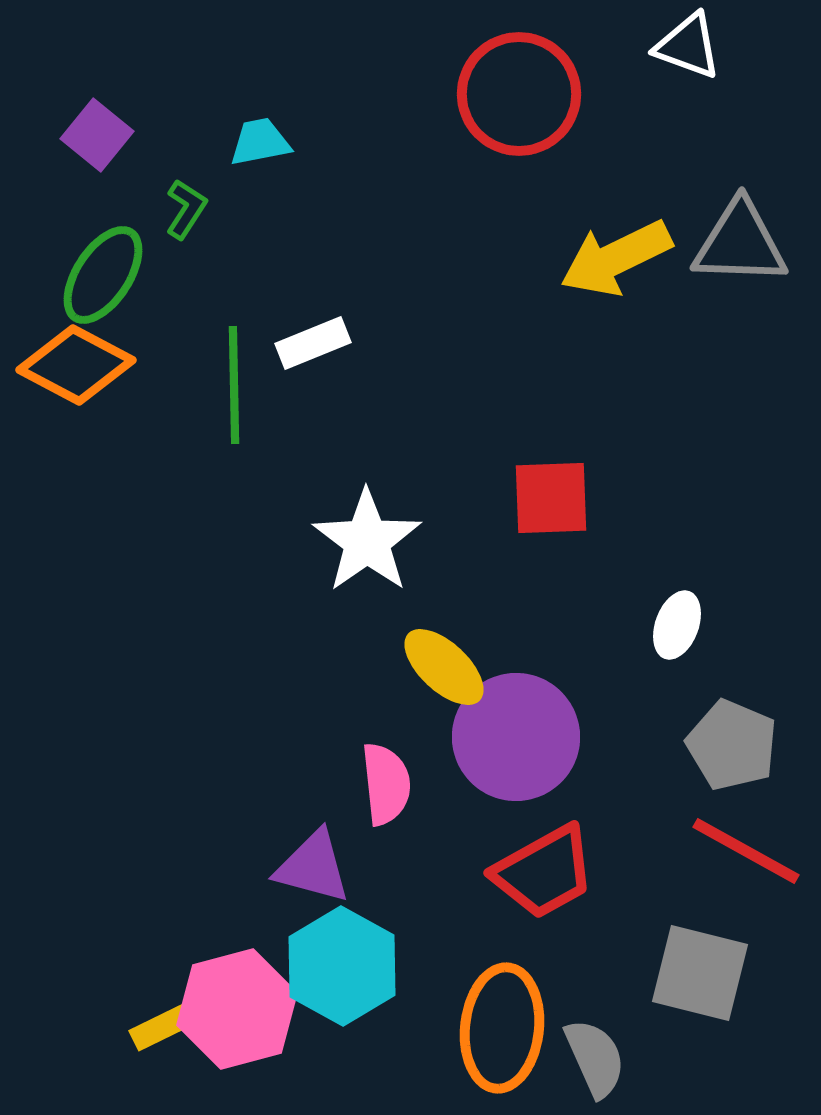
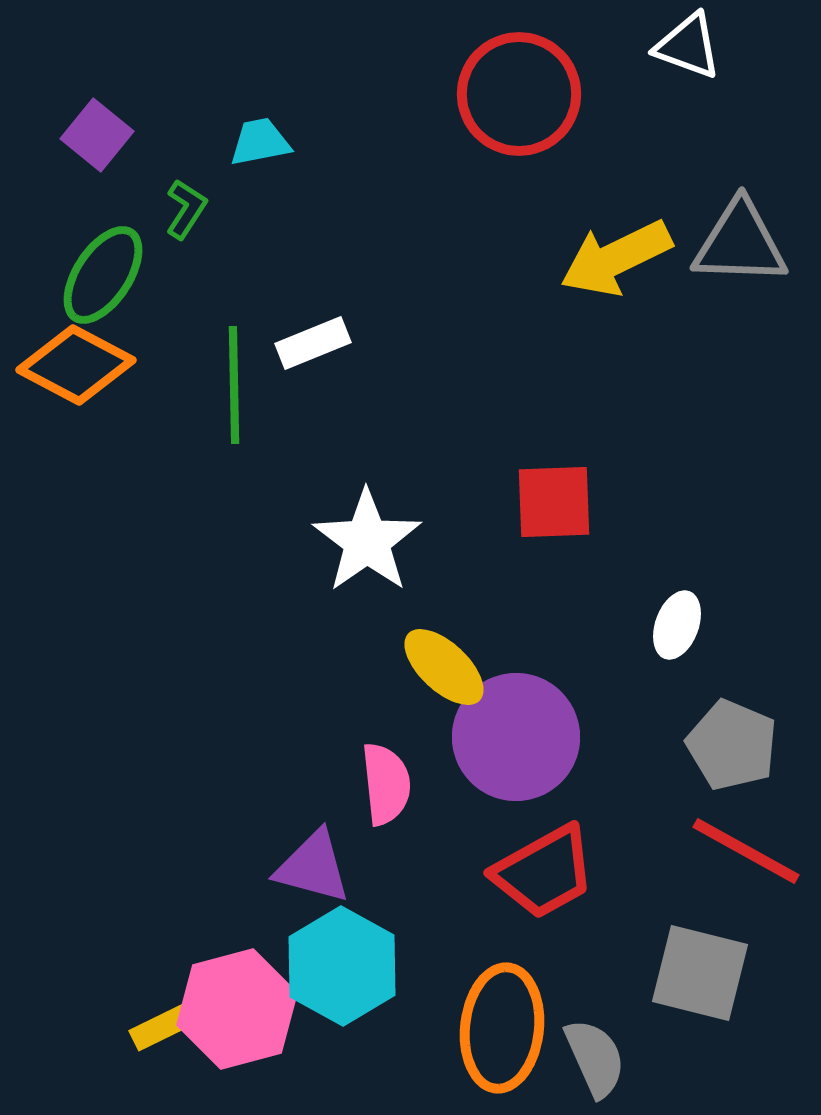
red square: moved 3 px right, 4 px down
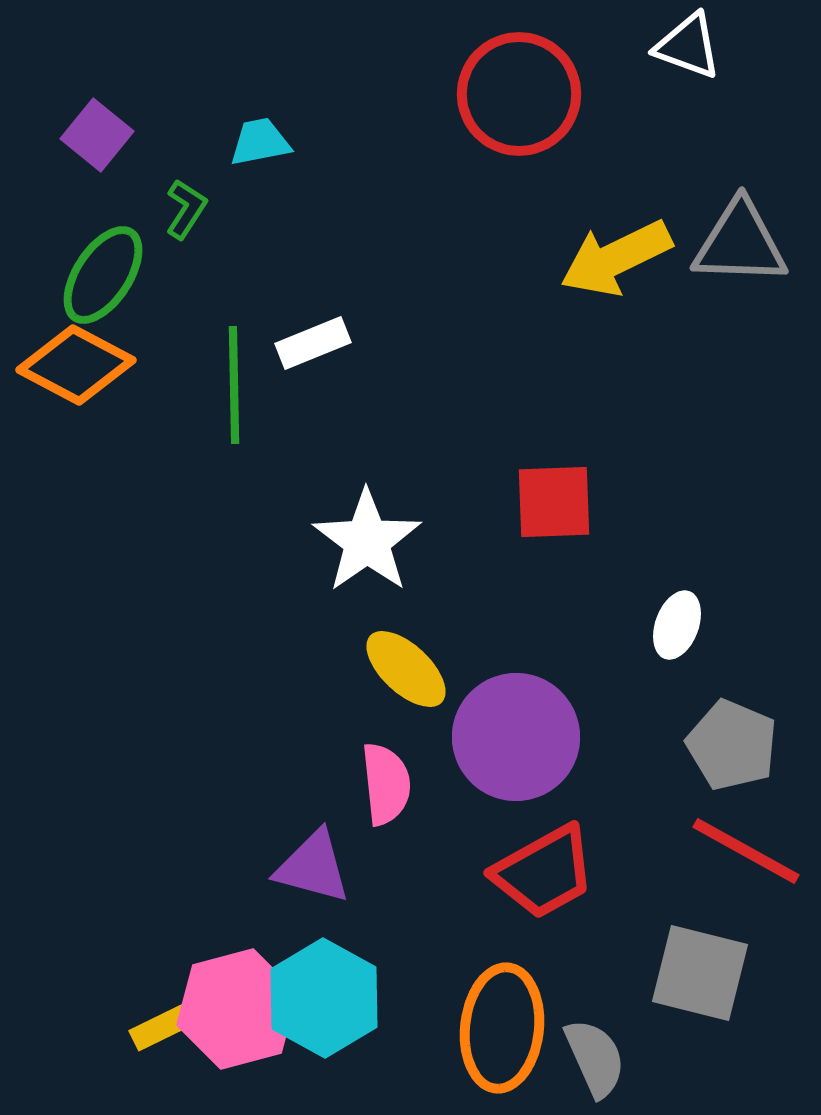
yellow ellipse: moved 38 px left, 2 px down
cyan hexagon: moved 18 px left, 32 px down
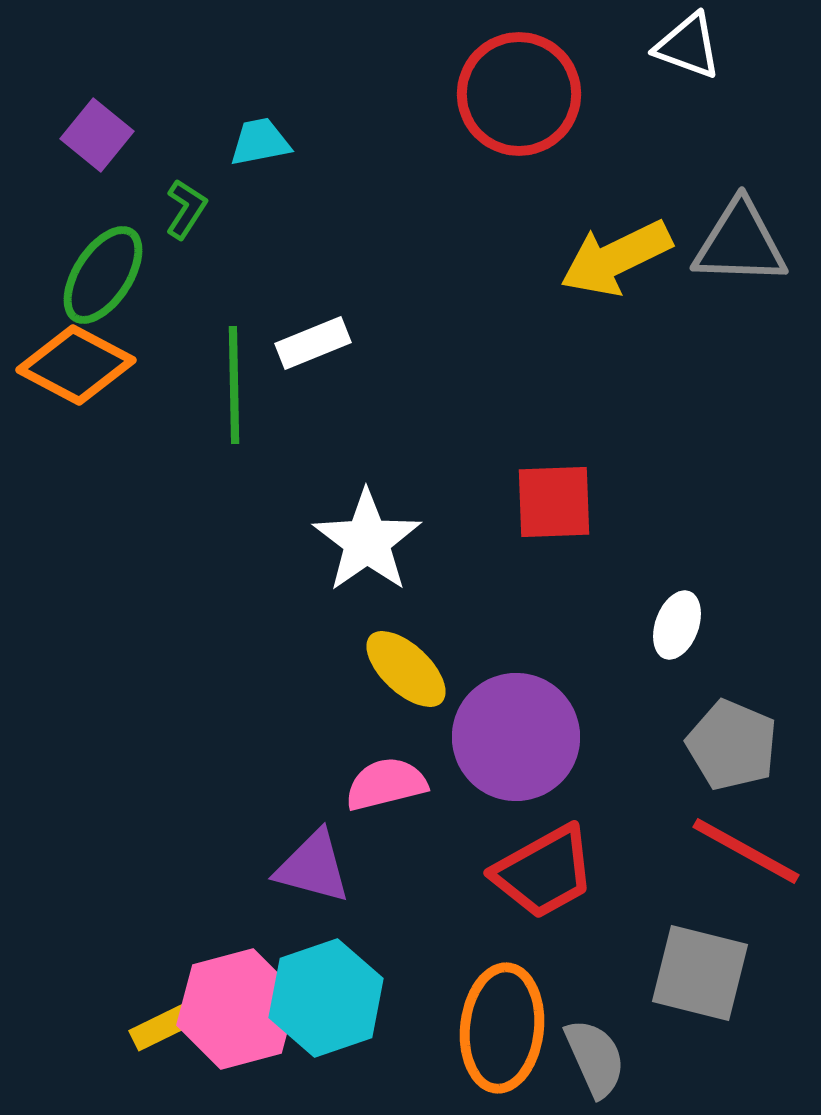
pink semicircle: rotated 98 degrees counterclockwise
cyan hexagon: moved 2 px right; rotated 12 degrees clockwise
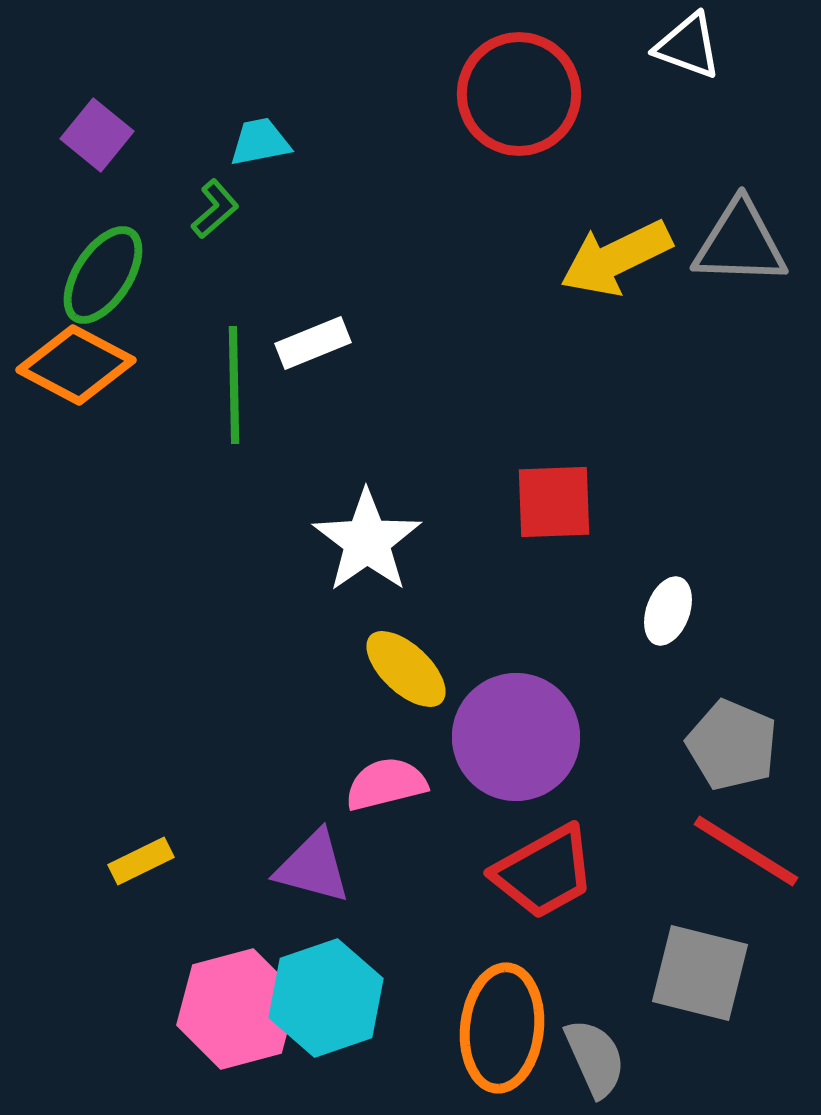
green L-shape: moved 29 px right; rotated 16 degrees clockwise
white ellipse: moved 9 px left, 14 px up
red line: rotated 3 degrees clockwise
yellow rectangle: moved 21 px left, 166 px up
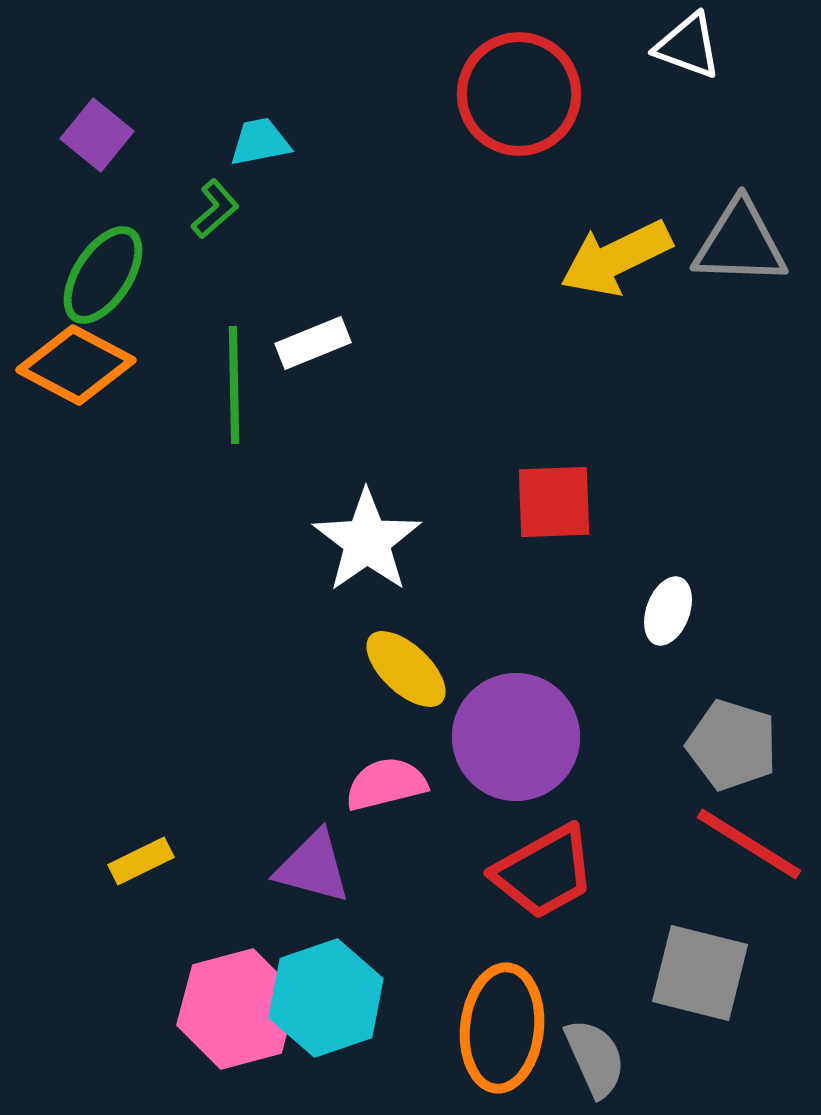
gray pentagon: rotated 6 degrees counterclockwise
red line: moved 3 px right, 7 px up
